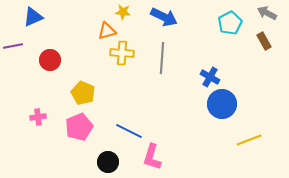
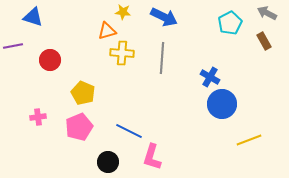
blue triangle: rotated 40 degrees clockwise
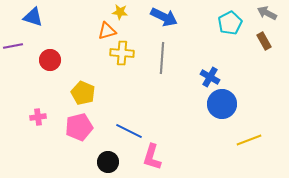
yellow star: moved 3 px left
pink pentagon: rotated 8 degrees clockwise
